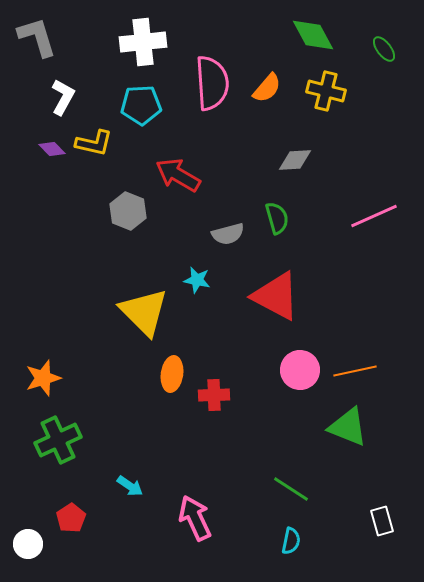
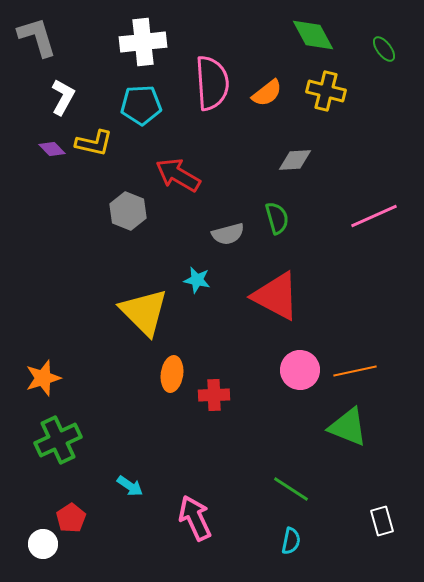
orange semicircle: moved 5 px down; rotated 12 degrees clockwise
white circle: moved 15 px right
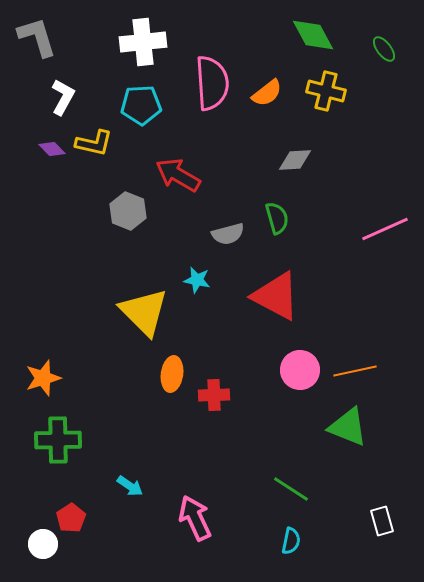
pink line: moved 11 px right, 13 px down
green cross: rotated 24 degrees clockwise
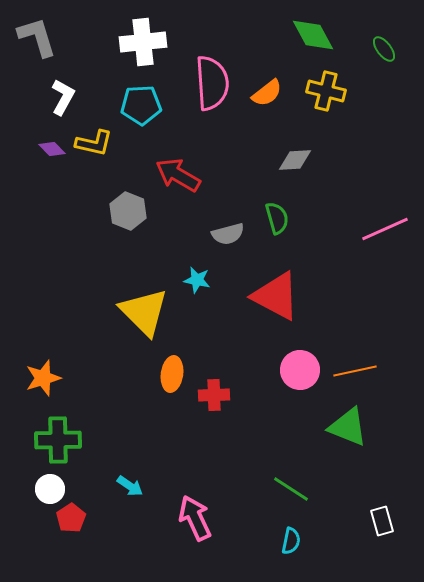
white circle: moved 7 px right, 55 px up
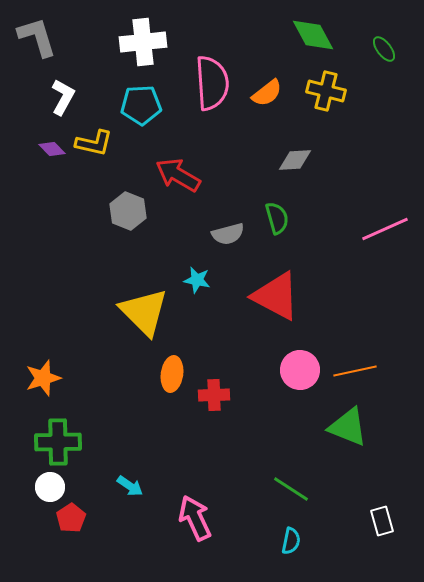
green cross: moved 2 px down
white circle: moved 2 px up
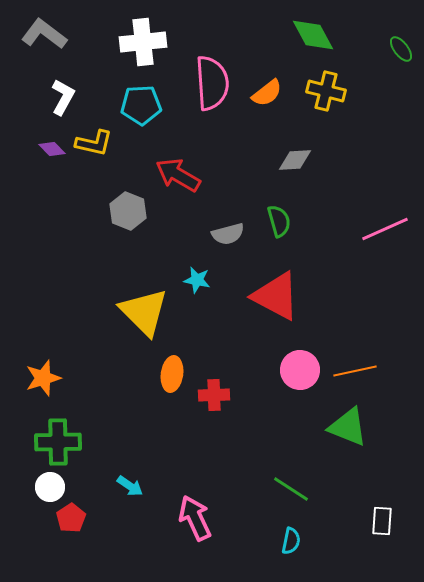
gray L-shape: moved 7 px right, 3 px up; rotated 36 degrees counterclockwise
green ellipse: moved 17 px right
green semicircle: moved 2 px right, 3 px down
white rectangle: rotated 20 degrees clockwise
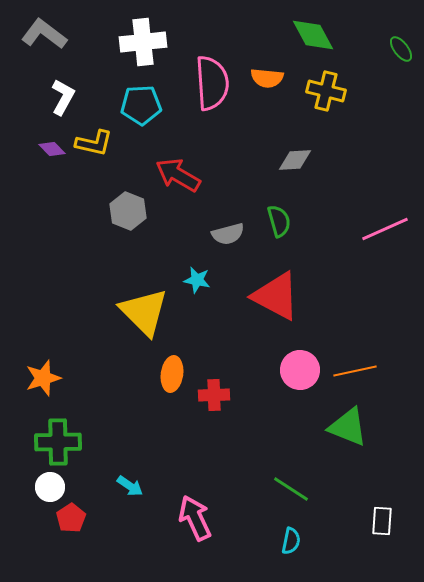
orange semicircle: moved 15 px up; rotated 44 degrees clockwise
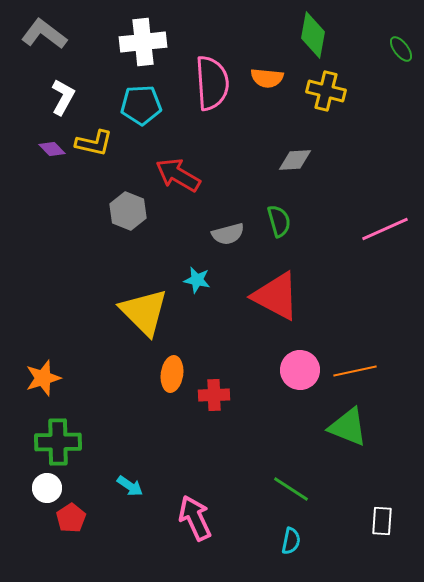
green diamond: rotated 39 degrees clockwise
white circle: moved 3 px left, 1 px down
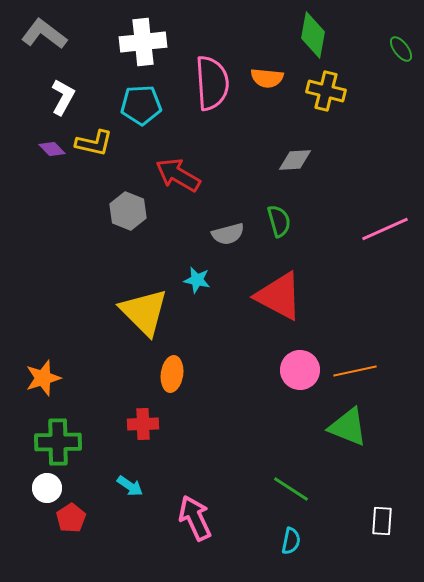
red triangle: moved 3 px right
red cross: moved 71 px left, 29 px down
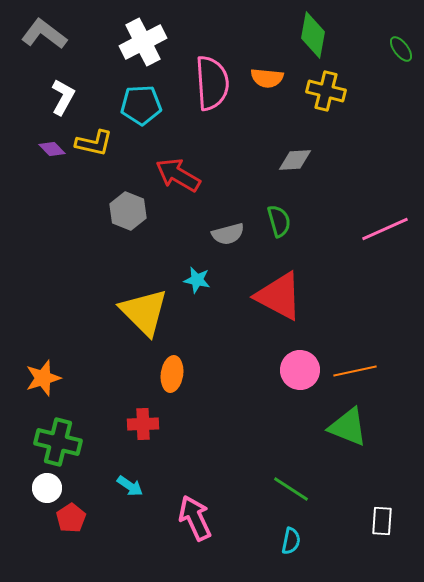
white cross: rotated 21 degrees counterclockwise
green cross: rotated 15 degrees clockwise
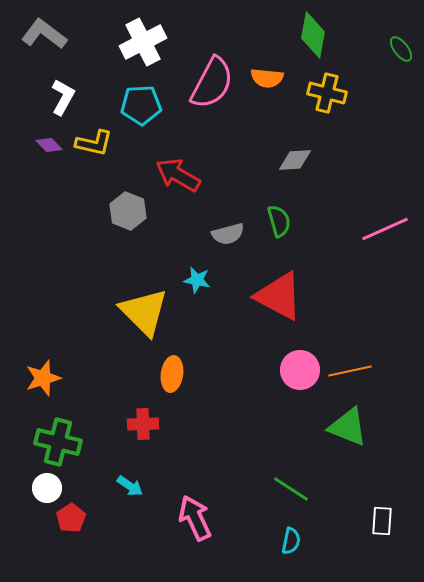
pink semicircle: rotated 32 degrees clockwise
yellow cross: moved 1 px right, 2 px down
purple diamond: moved 3 px left, 4 px up
orange line: moved 5 px left
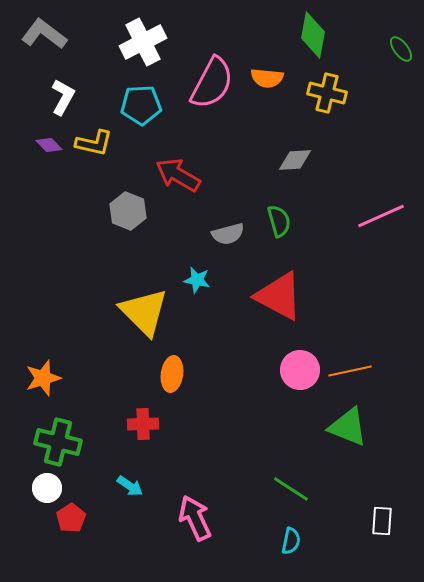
pink line: moved 4 px left, 13 px up
